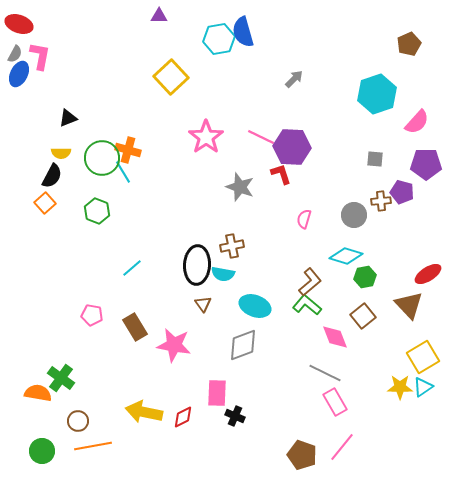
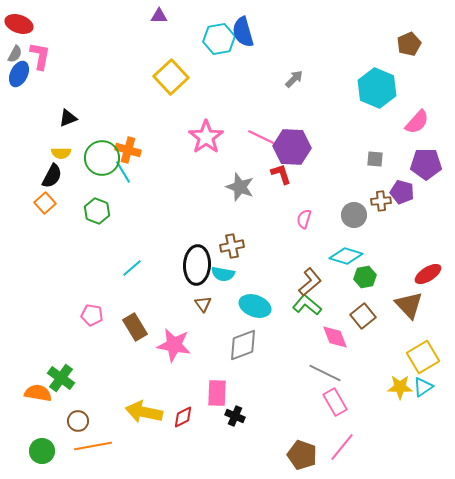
cyan hexagon at (377, 94): moved 6 px up; rotated 18 degrees counterclockwise
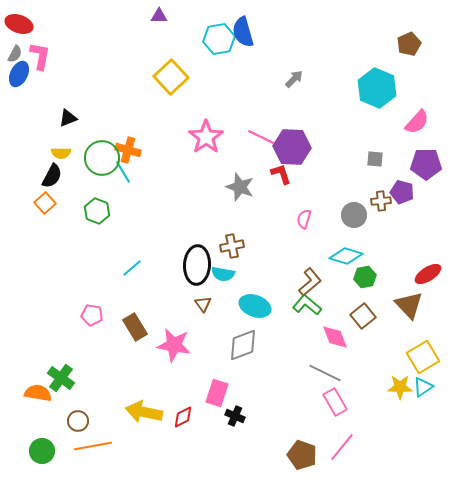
pink rectangle at (217, 393): rotated 16 degrees clockwise
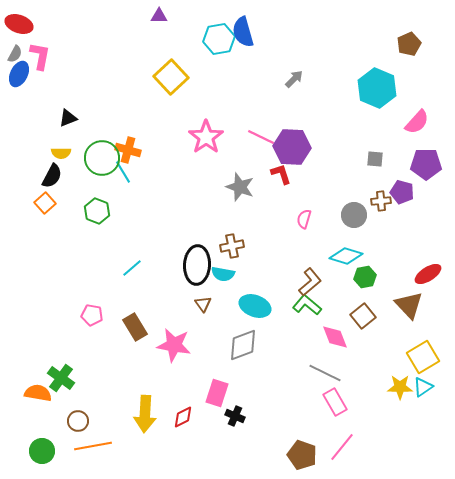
yellow arrow at (144, 412): moved 1 px right, 2 px down; rotated 99 degrees counterclockwise
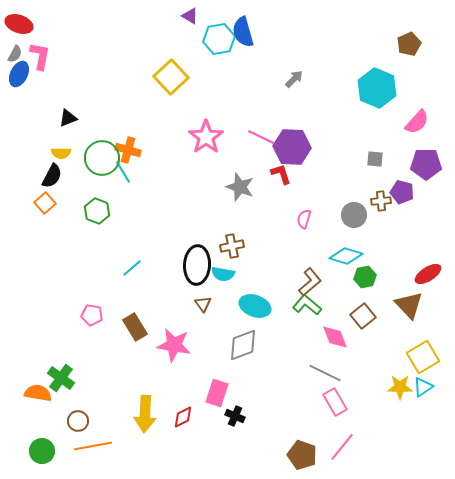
purple triangle at (159, 16): moved 31 px right; rotated 30 degrees clockwise
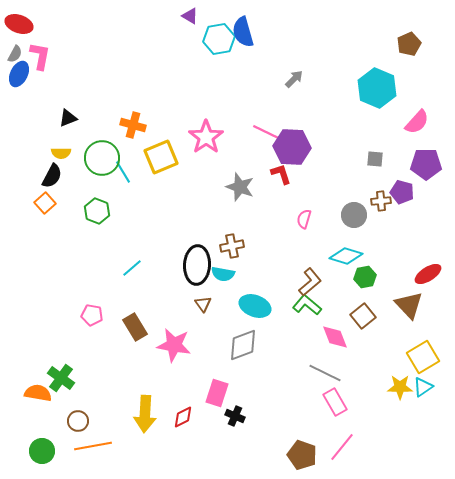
yellow square at (171, 77): moved 10 px left, 80 px down; rotated 20 degrees clockwise
pink line at (261, 137): moved 5 px right, 5 px up
orange cross at (128, 150): moved 5 px right, 25 px up
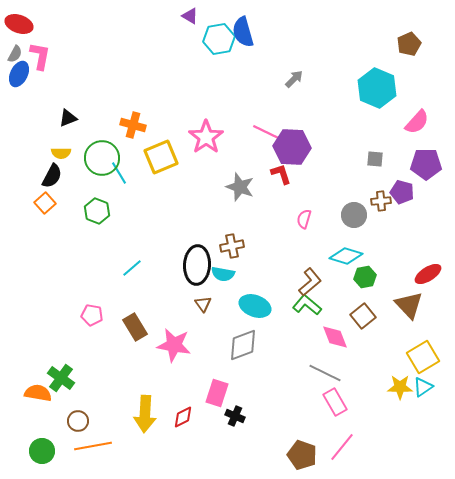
cyan line at (123, 172): moved 4 px left, 1 px down
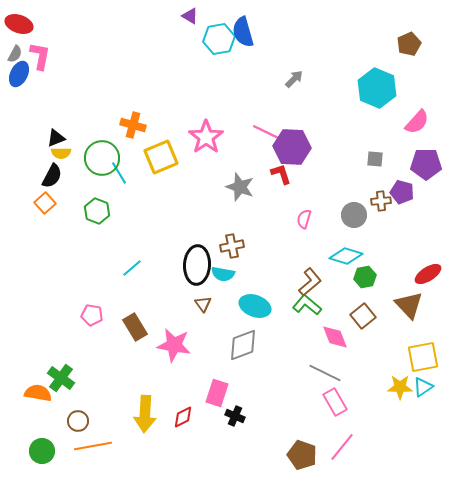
black triangle at (68, 118): moved 12 px left, 20 px down
yellow square at (423, 357): rotated 20 degrees clockwise
